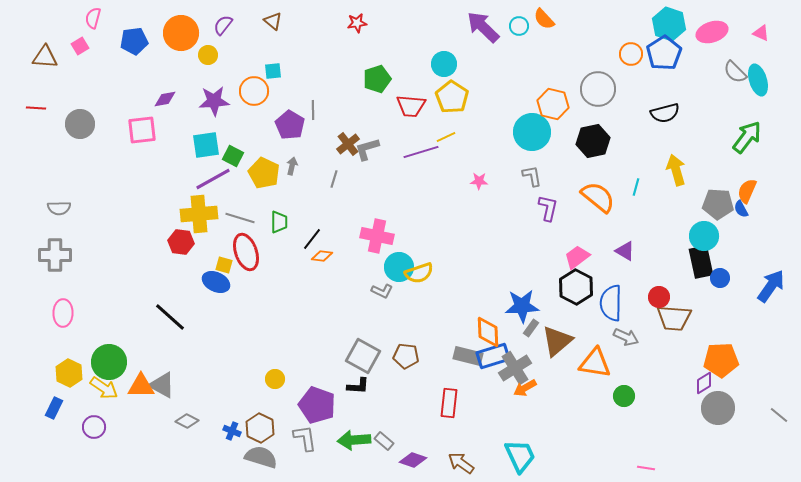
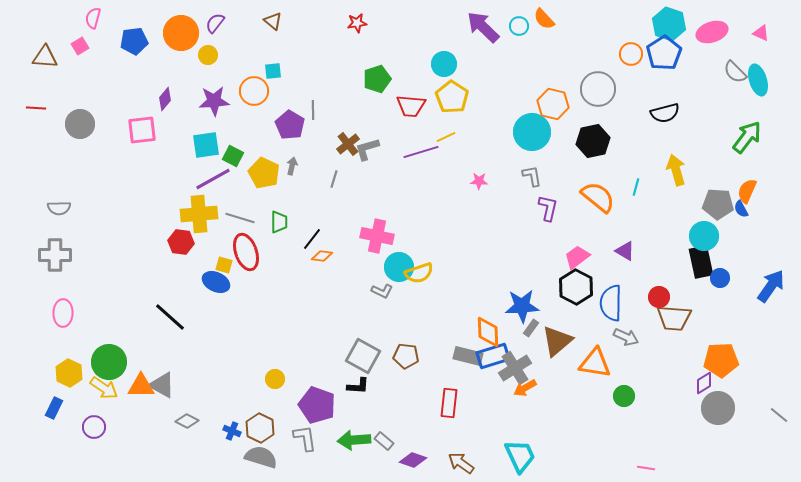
purple semicircle at (223, 25): moved 8 px left, 2 px up
purple diamond at (165, 99): rotated 40 degrees counterclockwise
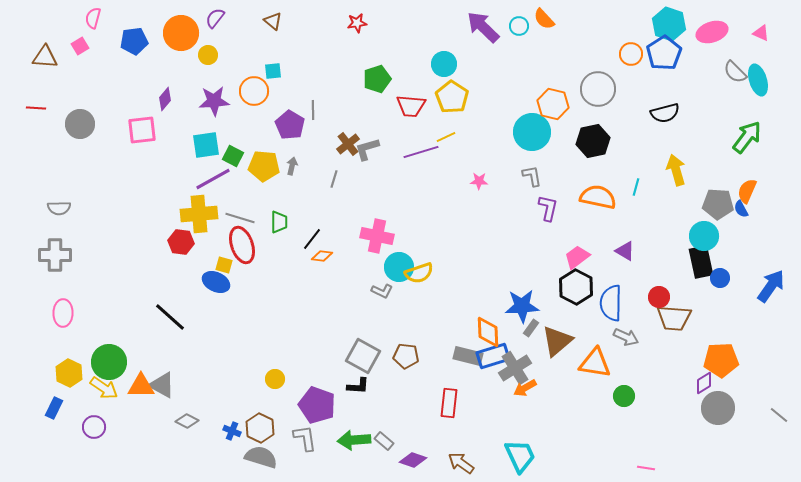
purple semicircle at (215, 23): moved 5 px up
yellow pentagon at (264, 173): moved 7 px up; rotated 20 degrees counterclockwise
orange semicircle at (598, 197): rotated 27 degrees counterclockwise
red ellipse at (246, 252): moved 4 px left, 7 px up
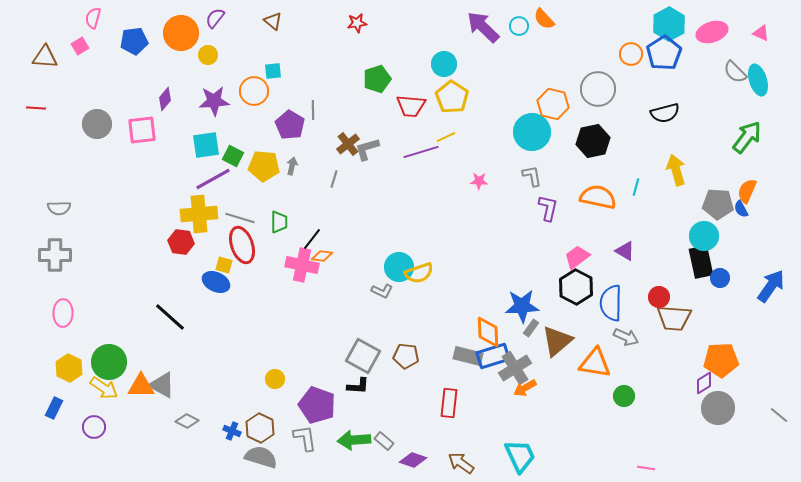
cyan hexagon at (669, 24): rotated 12 degrees clockwise
gray circle at (80, 124): moved 17 px right
pink cross at (377, 236): moved 75 px left, 29 px down
yellow hexagon at (69, 373): moved 5 px up
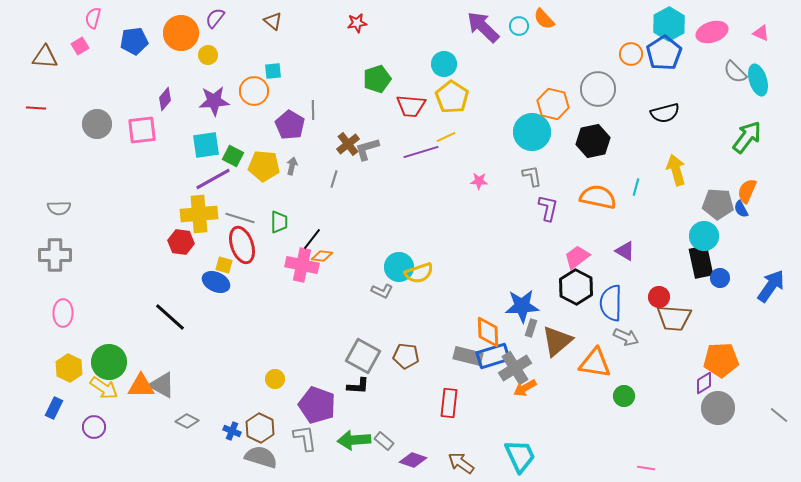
gray rectangle at (531, 328): rotated 18 degrees counterclockwise
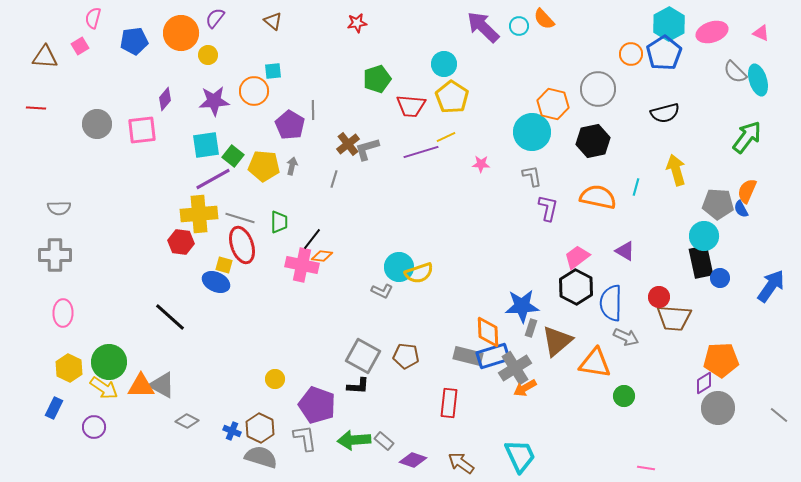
green square at (233, 156): rotated 10 degrees clockwise
pink star at (479, 181): moved 2 px right, 17 px up
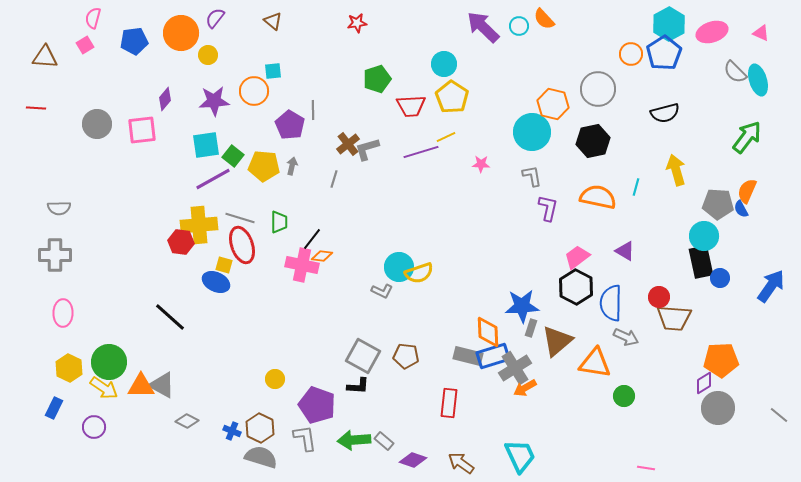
pink square at (80, 46): moved 5 px right, 1 px up
red trapezoid at (411, 106): rotated 8 degrees counterclockwise
yellow cross at (199, 214): moved 11 px down
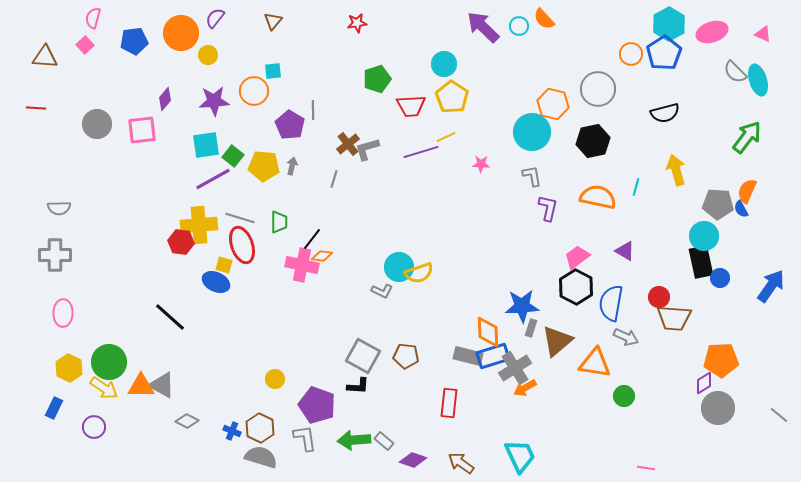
brown triangle at (273, 21): rotated 30 degrees clockwise
pink triangle at (761, 33): moved 2 px right, 1 px down
pink square at (85, 45): rotated 12 degrees counterclockwise
blue semicircle at (611, 303): rotated 9 degrees clockwise
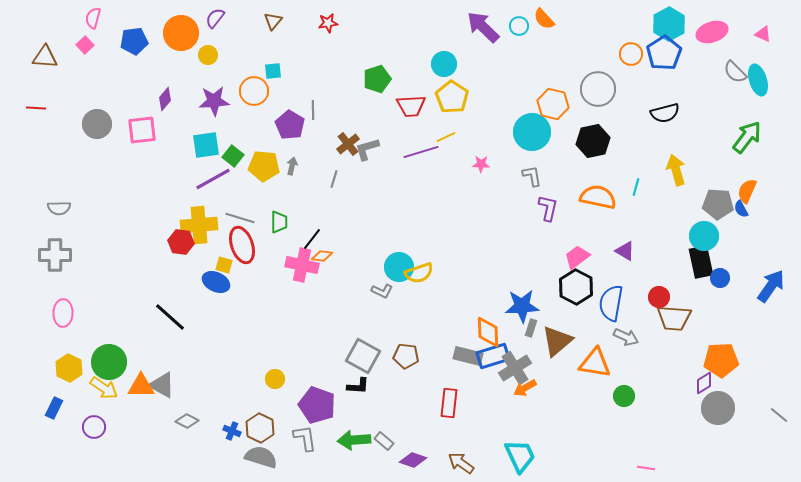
red star at (357, 23): moved 29 px left
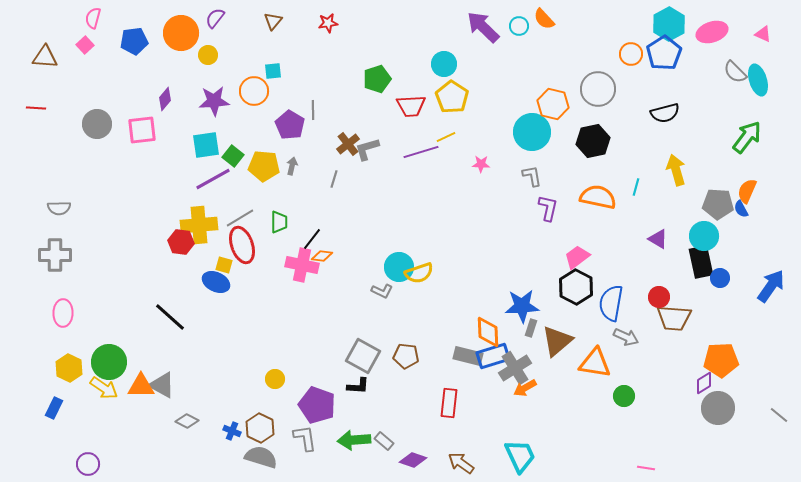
gray line at (240, 218): rotated 48 degrees counterclockwise
purple triangle at (625, 251): moved 33 px right, 12 px up
purple circle at (94, 427): moved 6 px left, 37 px down
